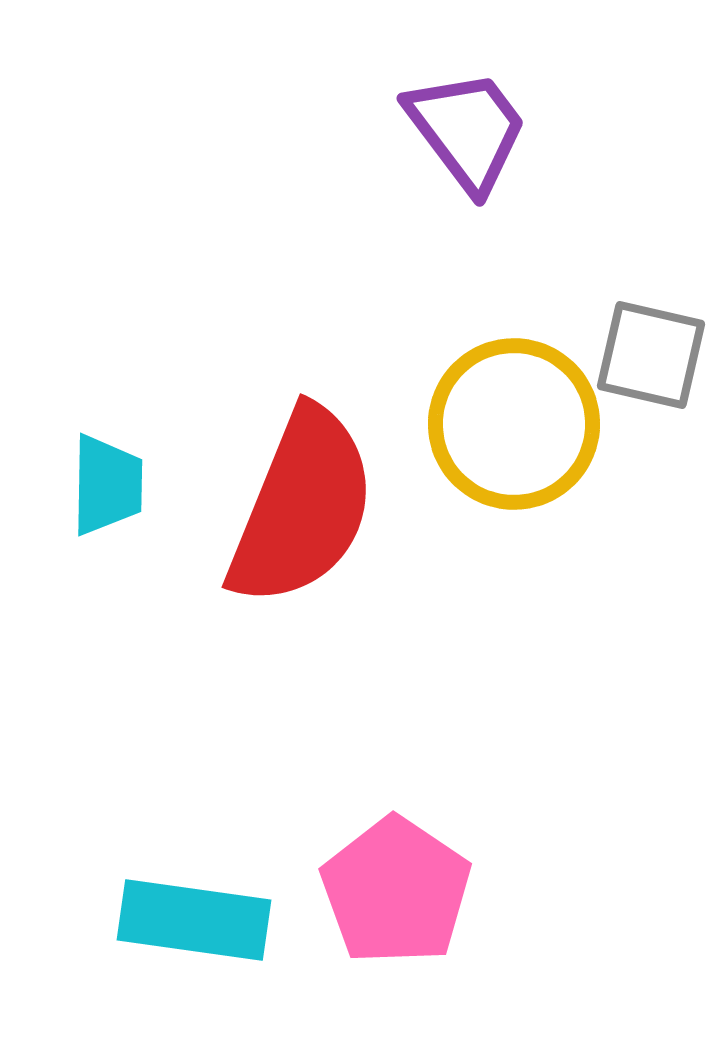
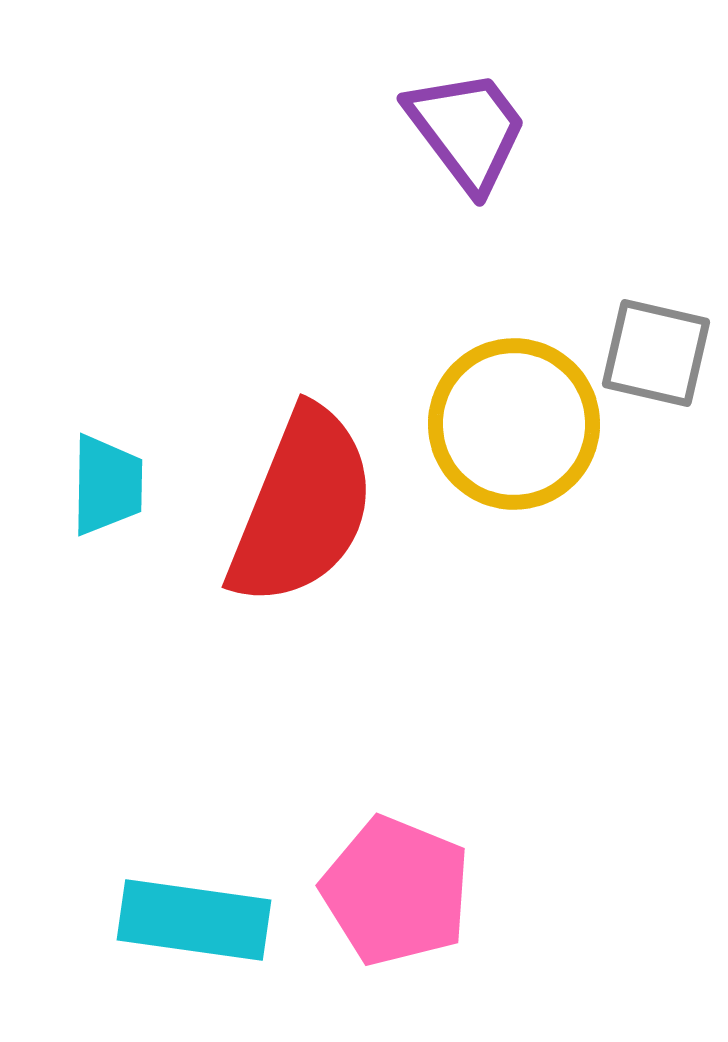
gray square: moved 5 px right, 2 px up
pink pentagon: rotated 12 degrees counterclockwise
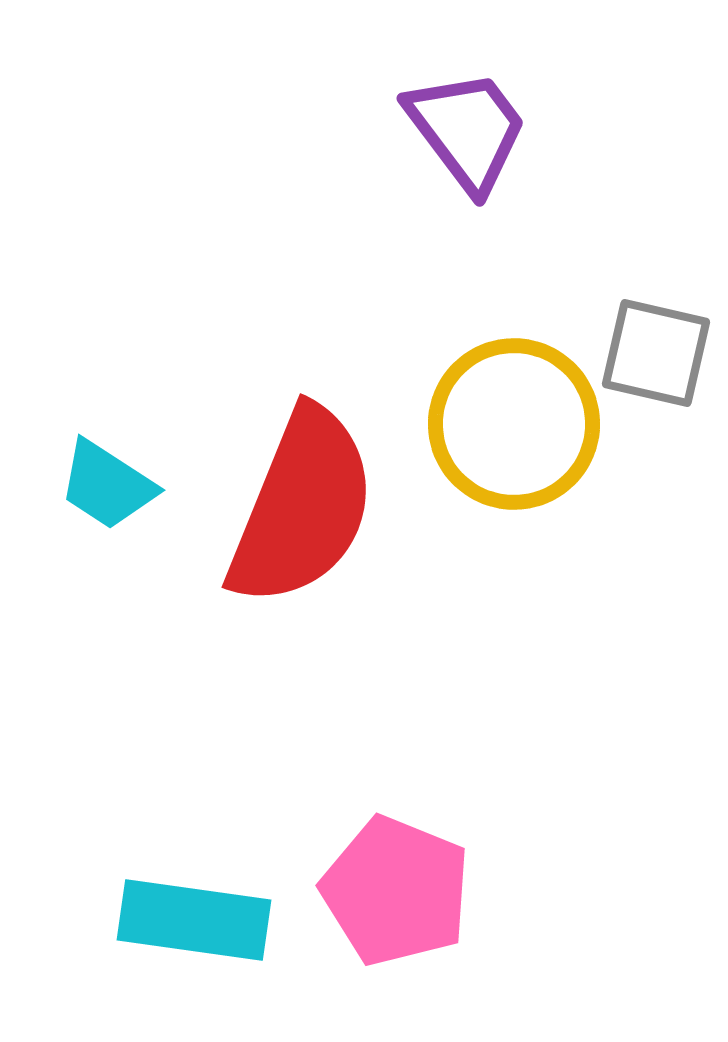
cyan trapezoid: rotated 122 degrees clockwise
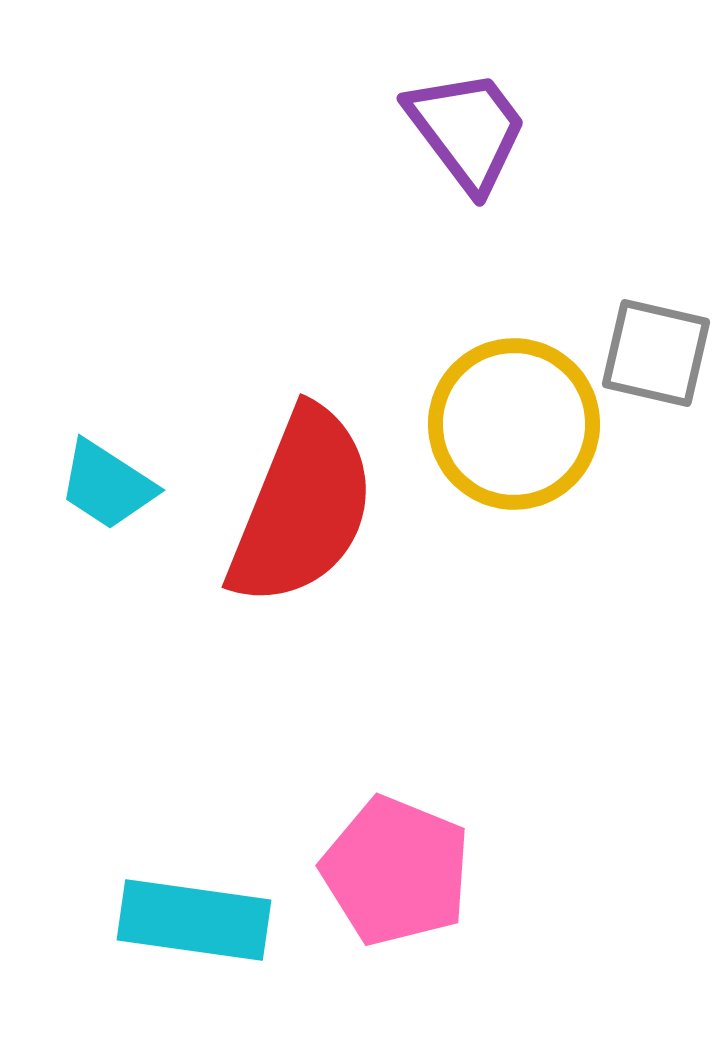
pink pentagon: moved 20 px up
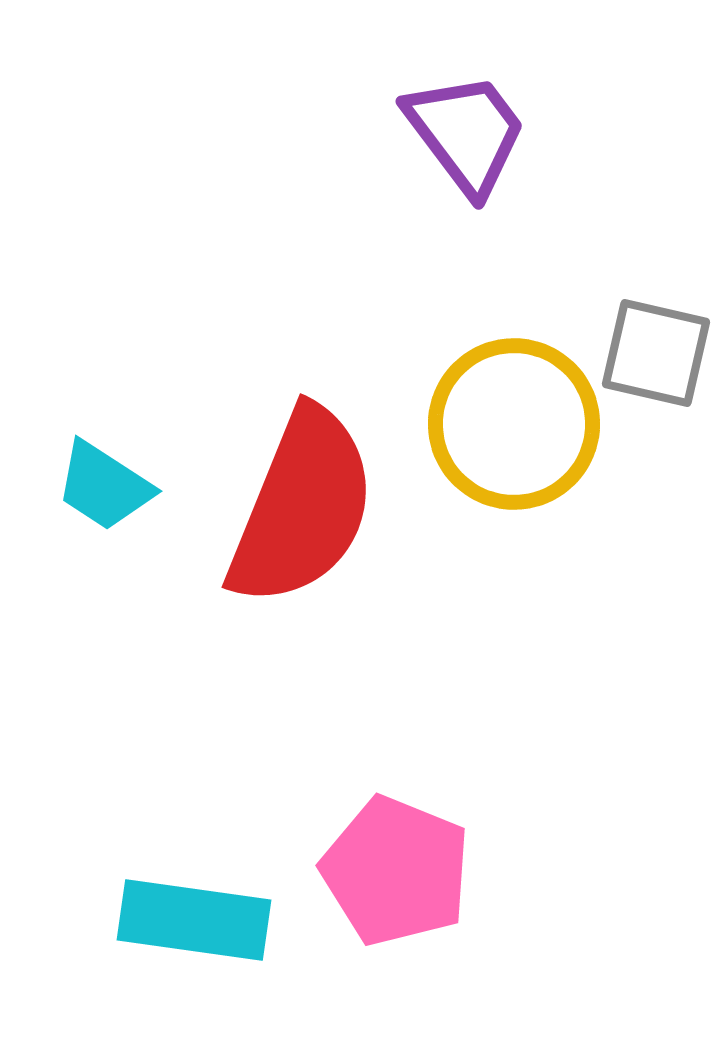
purple trapezoid: moved 1 px left, 3 px down
cyan trapezoid: moved 3 px left, 1 px down
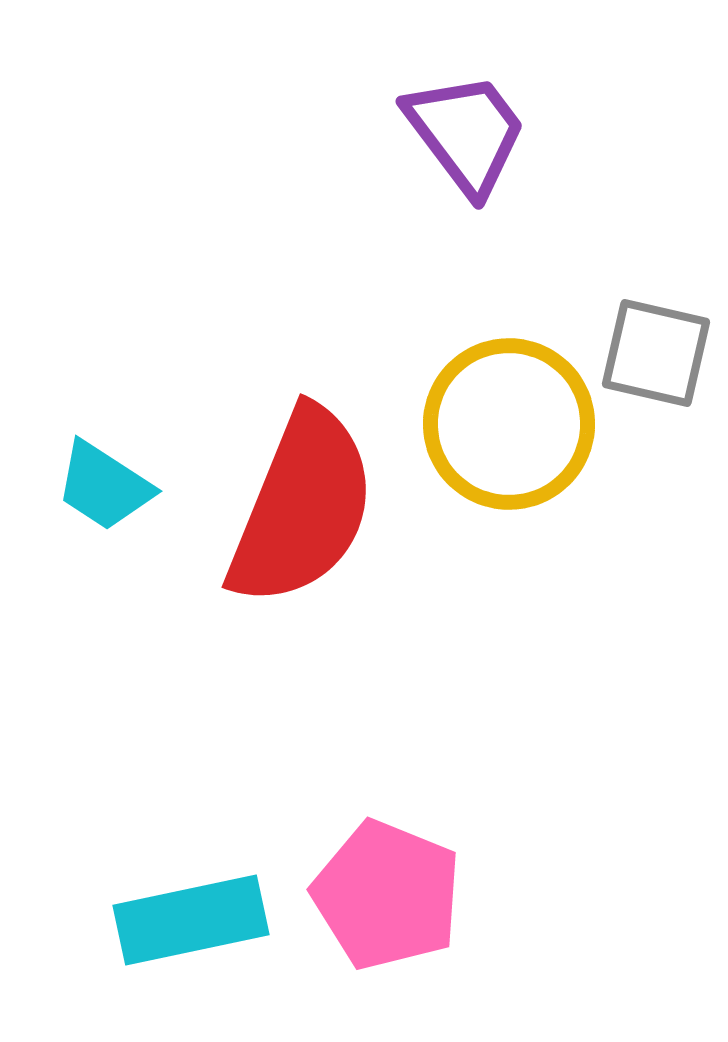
yellow circle: moved 5 px left
pink pentagon: moved 9 px left, 24 px down
cyan rectangle: moved 3 px left; rotated 20 degrees counterclockwise
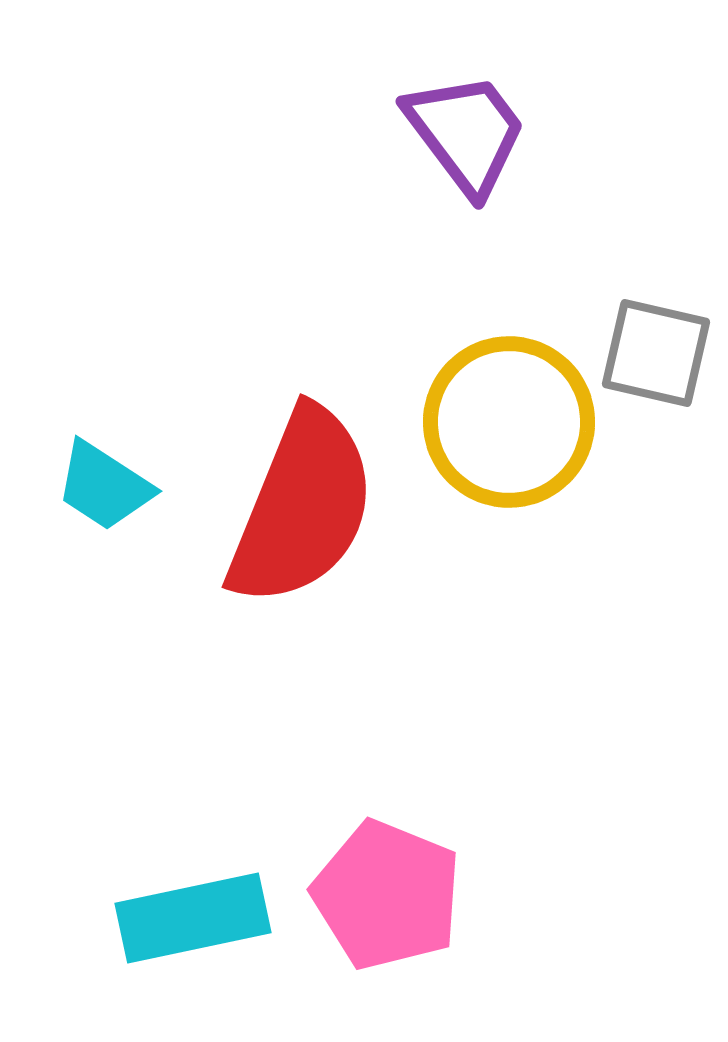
yellow circle: moved 2 px up
cyan rectangle: moved 2 px right, 2 px up
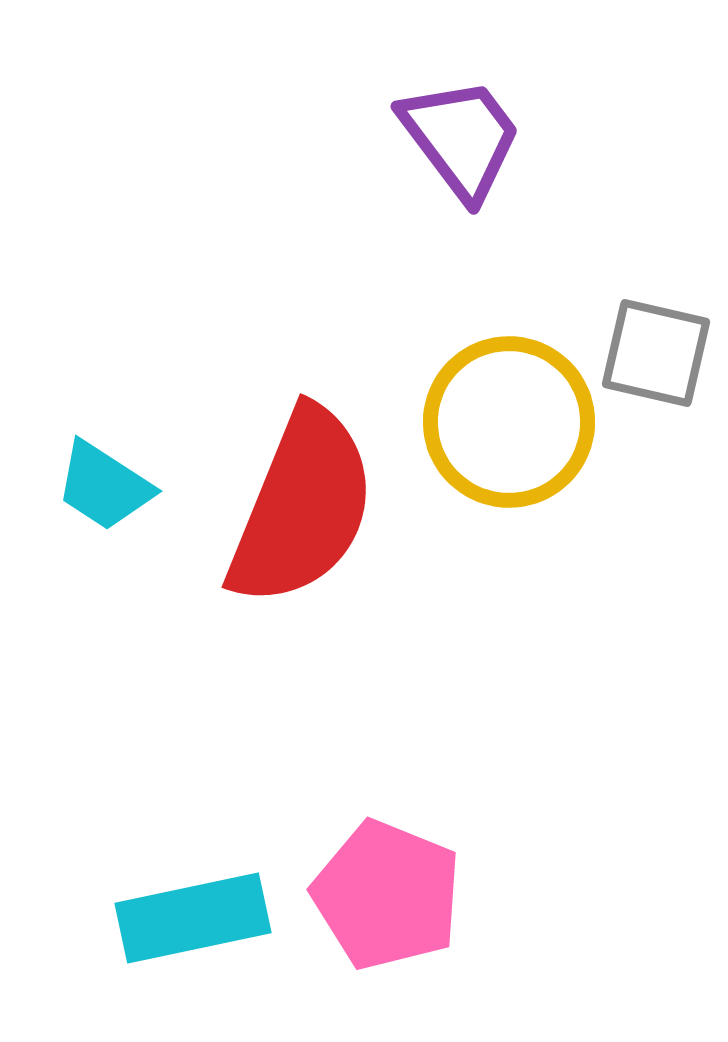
purple trapezoid: moved 5 px left, 5 px down
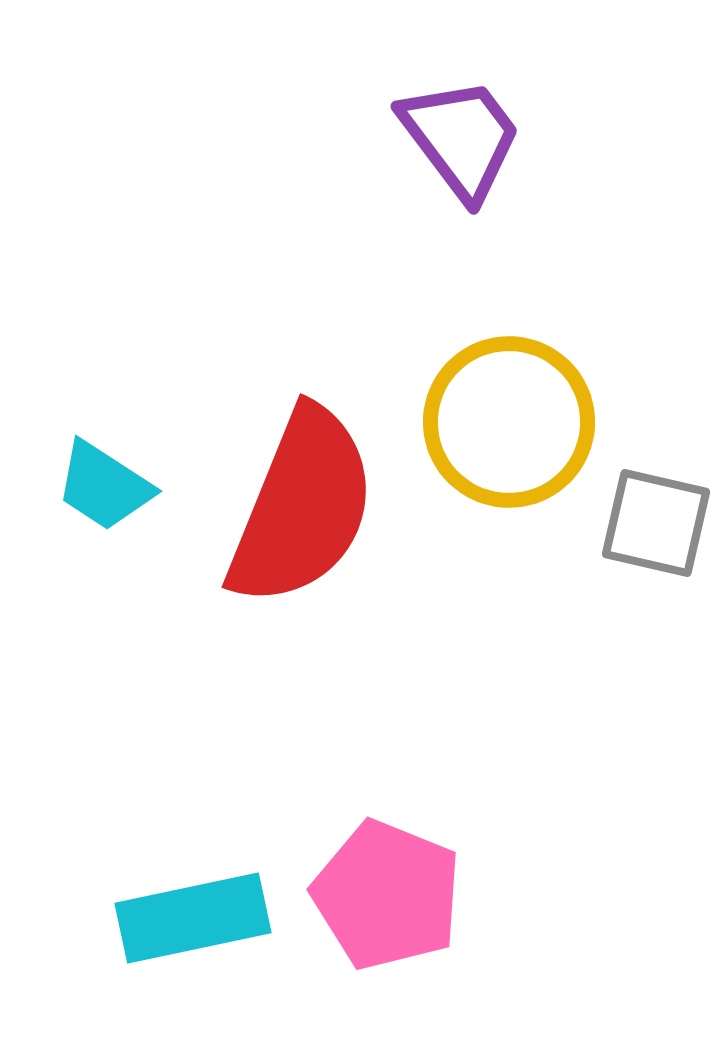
gray square: moved 170 px down
